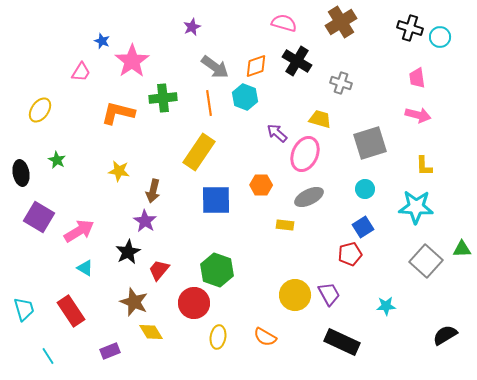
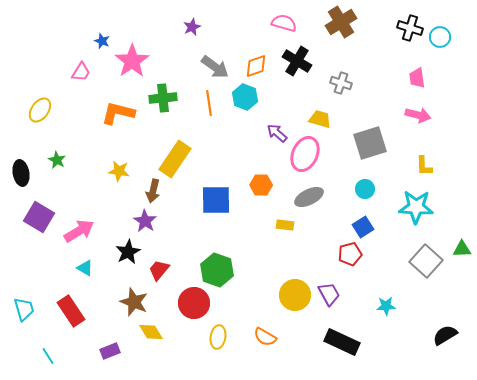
yellow rectangle at (199, 152): moved 24 px left, 7 px down
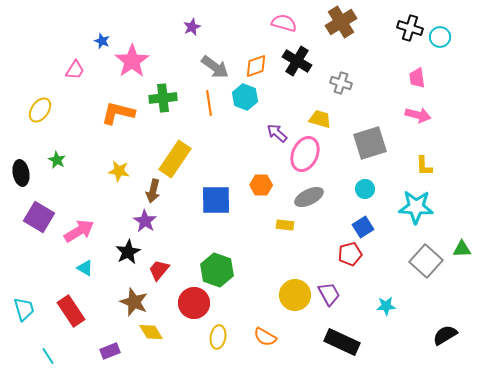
pink trapezoid at (81, 72): moved 6 px left, 2 px up
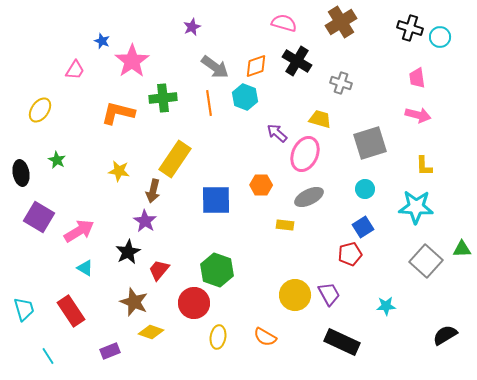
yellow diamond at (151, 332): rotated 40 degrees counterclockwise
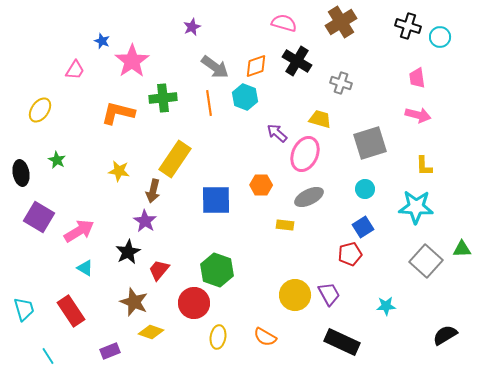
black cross at (410, 28): moved 2 px left, 2 px up
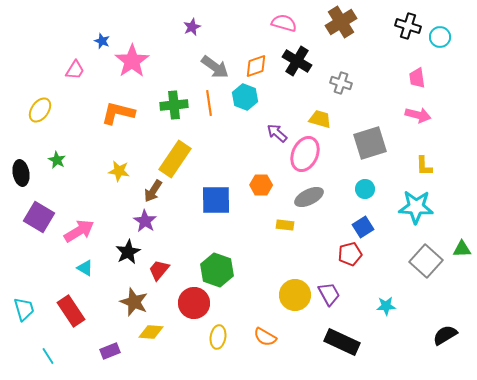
green cross at (163, 98): moved 11 px right, 7 px down
brown arrow at (153, 191): rotated 20 degrees clockwise
yellow diamond at (151, 332): rotated 15 degrees counterclockwise
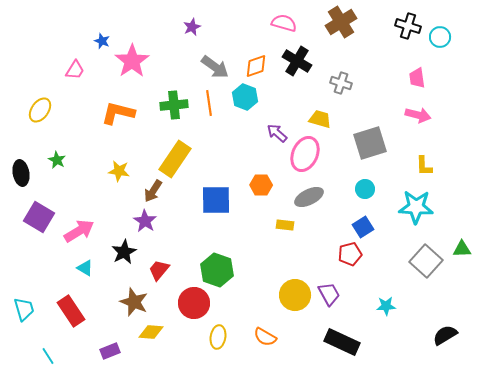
black star at (128, 252): moved 4 px left
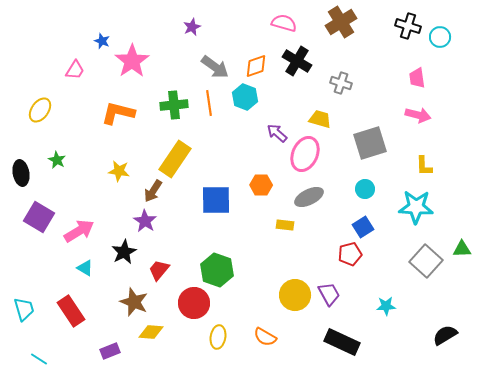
cyan line at (48, 356): moved 9 px left, 3 px down; rotated 24 degrees counterclockwise
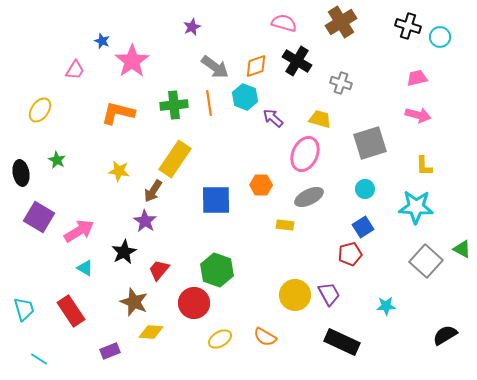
pink trapezoid at (417, 78): rotated 85 degrees clockwise
purple arrow at (277, 133): moved 4 px left, 15 px up
green triangle at (462, 249): rotated 30 degrees clockwise
yellow ellipse at (218, 337): moved 2 px right, 2 px down; rotated 50 degrees clockwise
